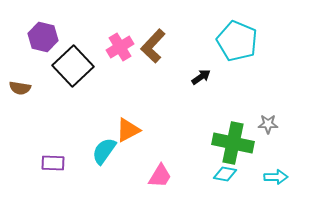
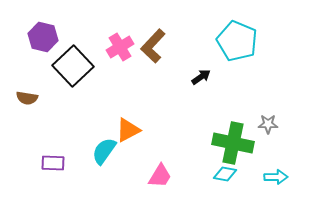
brown semicircle: moved 7 px right, 10 px down
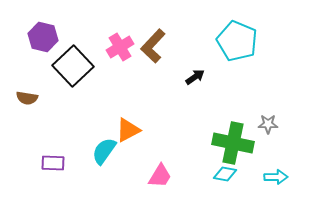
black arrow: moved 6 px left
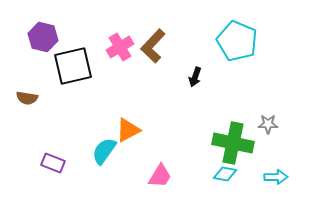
black square: rotated 30 degrees clockwise
black arrow: rotated 144 degrees clockwise
purple rectangle: rotated 20 degrees clockwise
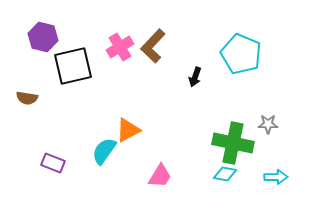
cyan pentagon: moved 4 px right, 13 px down
